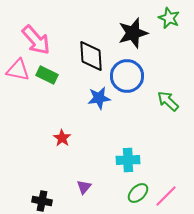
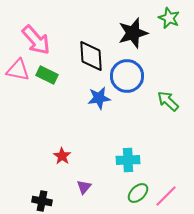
red star: moved 18 px down
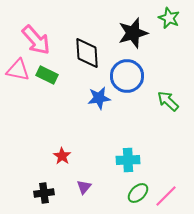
black diamond: moved 4 px left, 3 px up
black cross: moved 2 px right, 8 px up; rotated 18 degrees counterclockwise
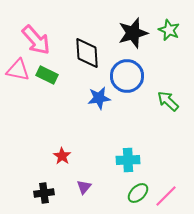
green star: moved 12 px down
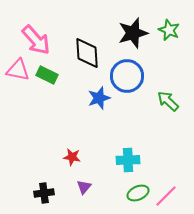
blue star: rotated 10 degrees counterclockwise
red star: moved 10 px right, 1 px down; rotated 24 degrees counterclockwise
green ellipse: rotated 20 degrees clockwise
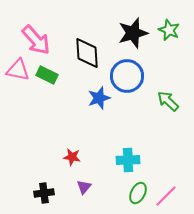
green ellipse: rotated 40 degrees counterclockwise
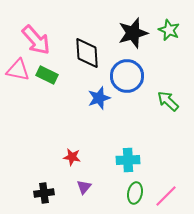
green ellipse: moved 3 px left; rotated 15 degrees counterclockwise
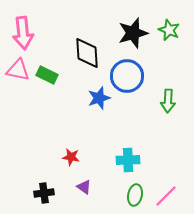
pink arrow: moved 13 px left, 7 px up; rotated 36 degrees clockwise
green arrow: rotated 130 degrees counterclockwise
red star: moved 1 px left
purple triangle: rotated 35 degrees counterclockwise
green ellipse: moved 2 px down
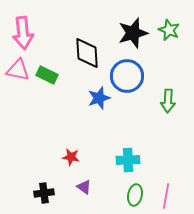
pink line: rotated 35 degrees counterclockwise
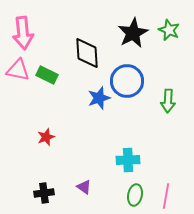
black star: rotated 12 degrees counterclockwise
blue circle: moved 5 px down
red star: moved 25 px left, 20 px up; rotated 30 degrees counterclockwise
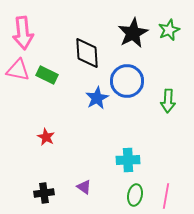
green star: rotated 25 degrees clockwise
blue star: moved 2 px left; rotated 10 degrees counterclockwise
red star: rotated 24 degrees counterclockwise
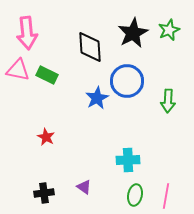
pink arrow: moved 4 px right
black diamond: moved 3 px right, 6 px up
